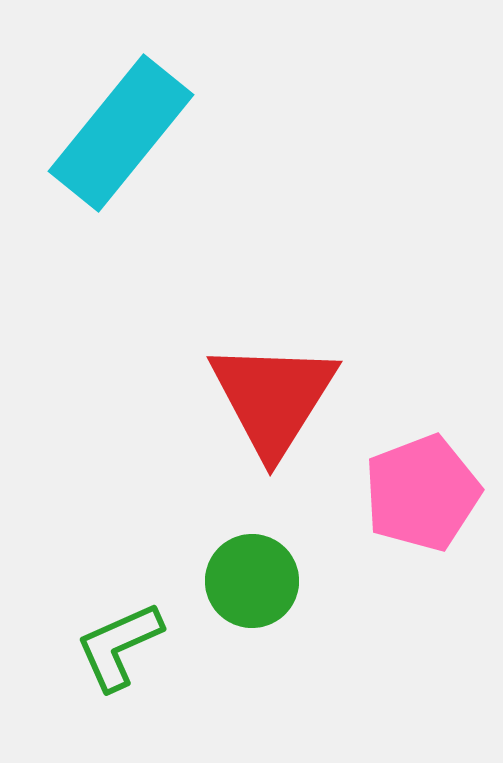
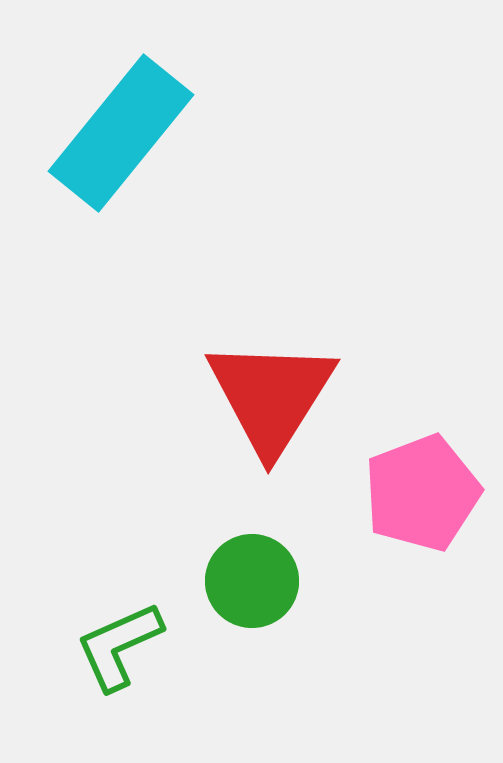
red triangle: moved 2 px left, 2 px up
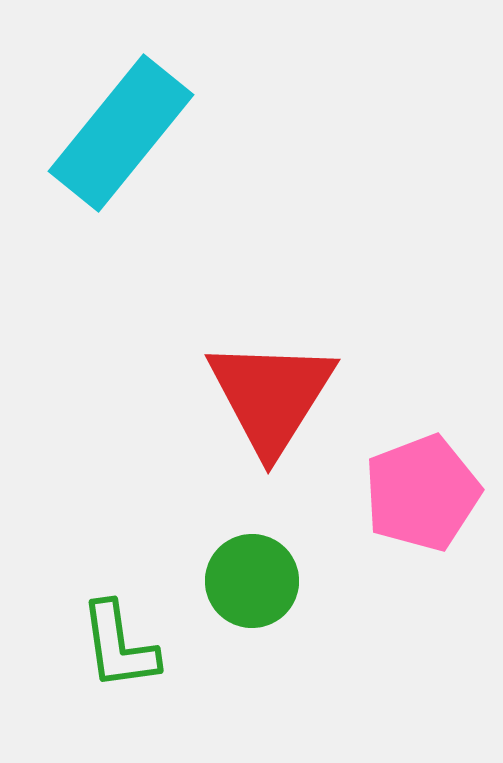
green L-shape: rotated 74 degrees counterclockwise
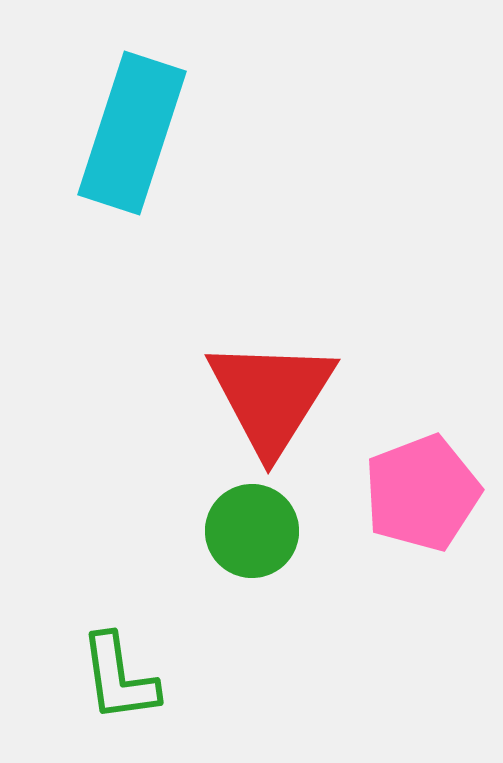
cyan rectangle: moved 11 px right; rotated 21 degrees counterclockwise
green circle: moved 50 px up
green L-shape: moved 32 px down
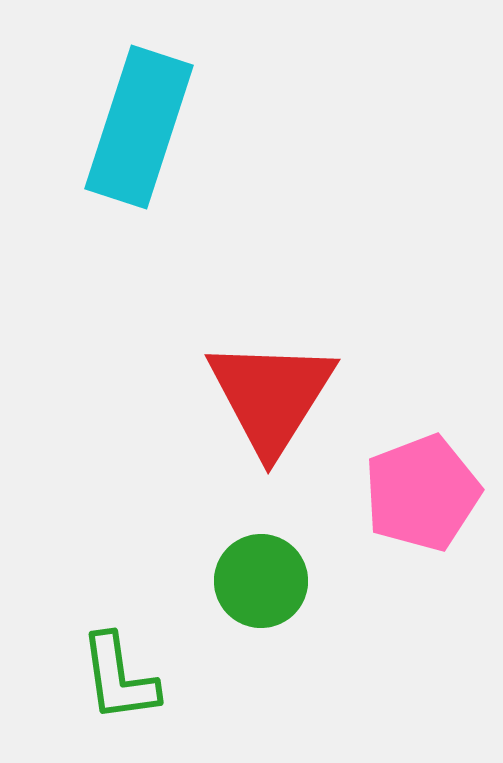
cyan rectangle: moved 7 px right, 6 px up
green circle: moved 9 px right, 50 px down
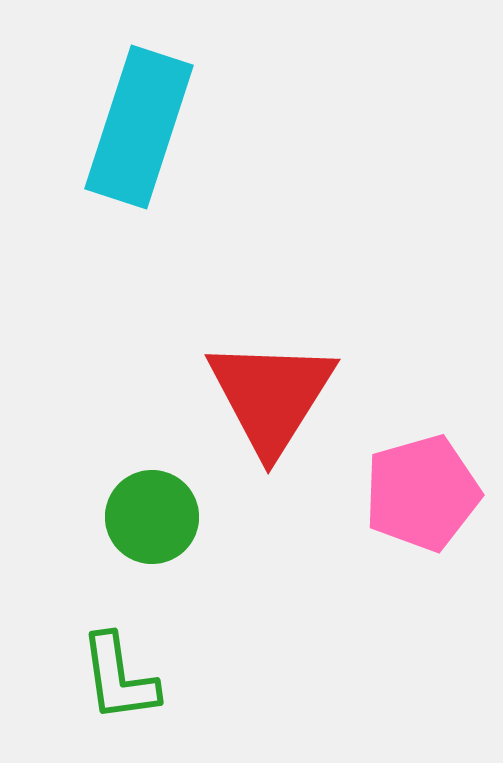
pink pentagon: rotated 5 degrees clockwise
green circle: moved 109 px left, 64 px up
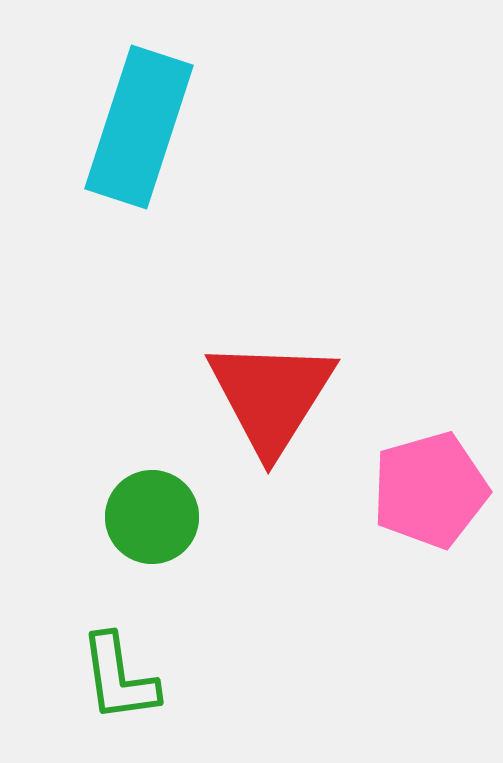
pink pentagon: moved 8 px right, 3 px up
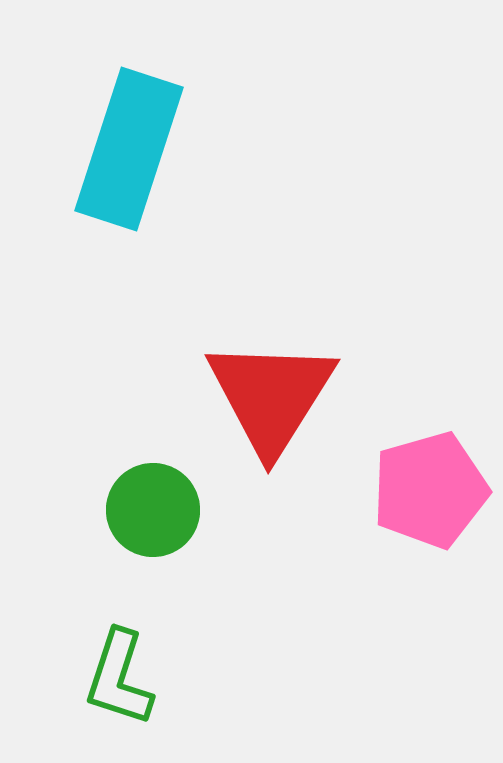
cyan rectangle: moved 10 px left, 22 px down
green circle: moved 1 px right, 7 px up
green L-shape: rotated 26 degrees clockwise
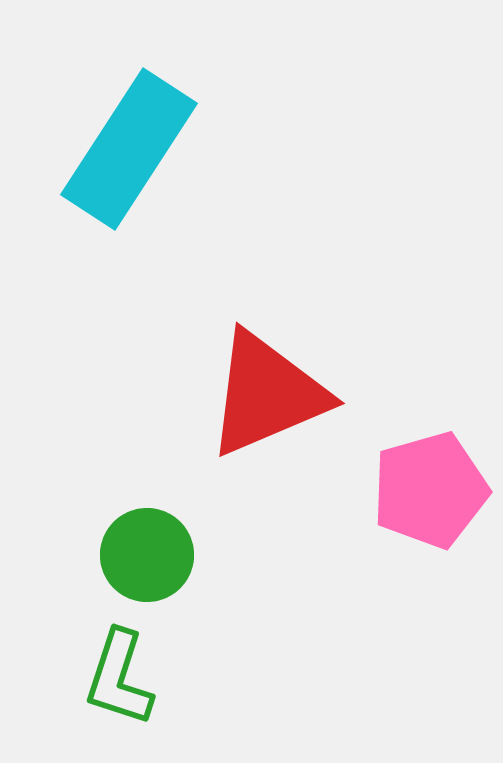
cyan rectangle: rotated 15 degrees clockwise
red triangle: moved 4 px left, 2 px up; rotated 35 degrees clockwise
green circle: moved 6 px left, 45 px down
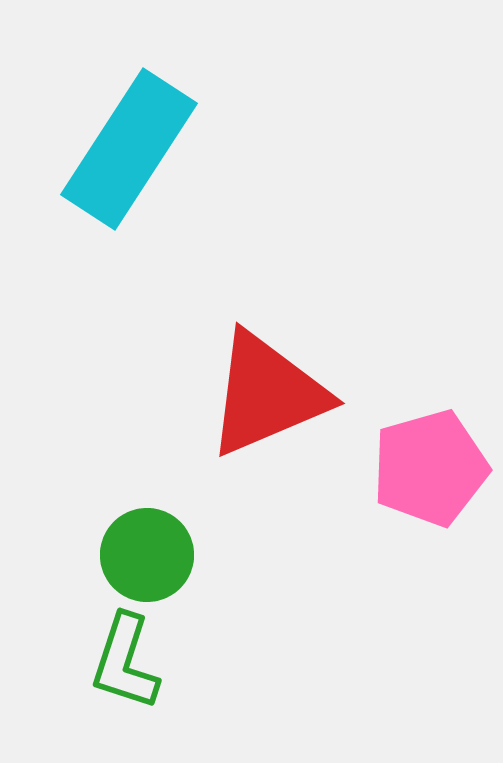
pink pentagon: moved 22 px up
green L-shape: moved 6 px right, 16 px up
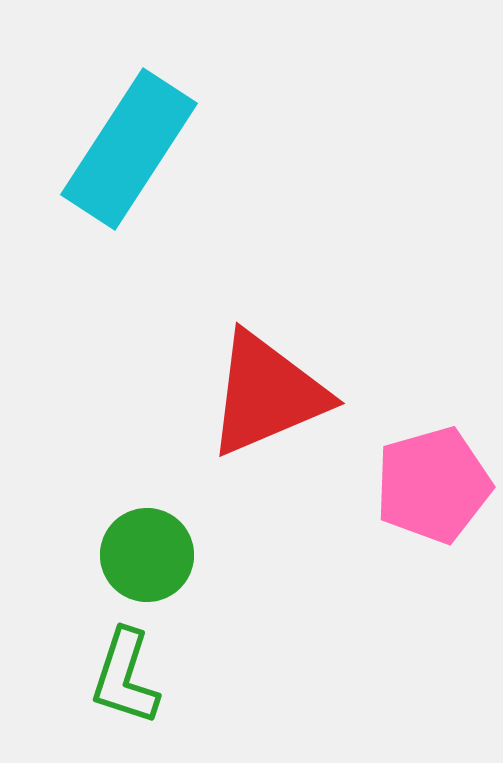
pink pentagon: moved 3 px right, 17 px down
green L-shape: moved 15 px down
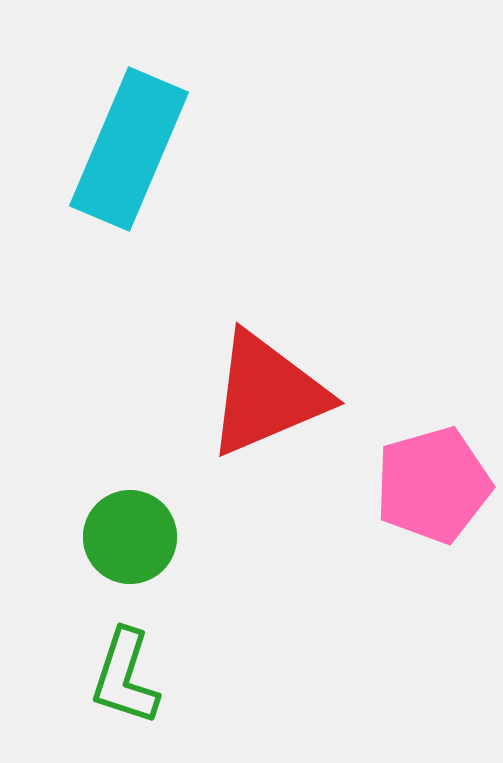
cyan rectangle: rotated 10 degrees counterclockwise
green circle: moved 17 px left, 18 px up
